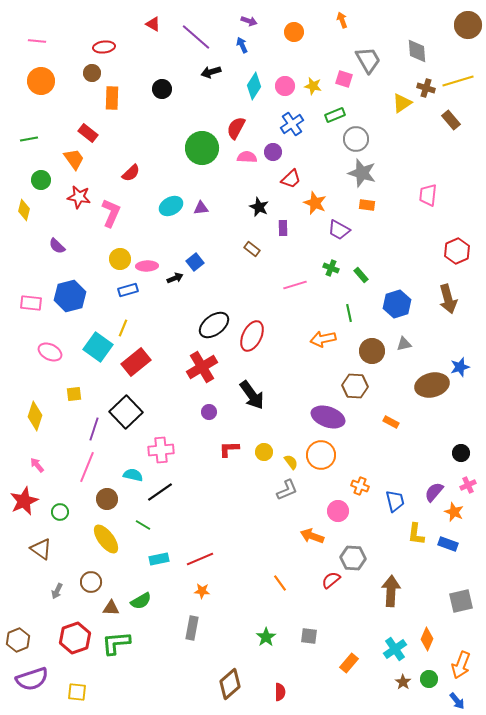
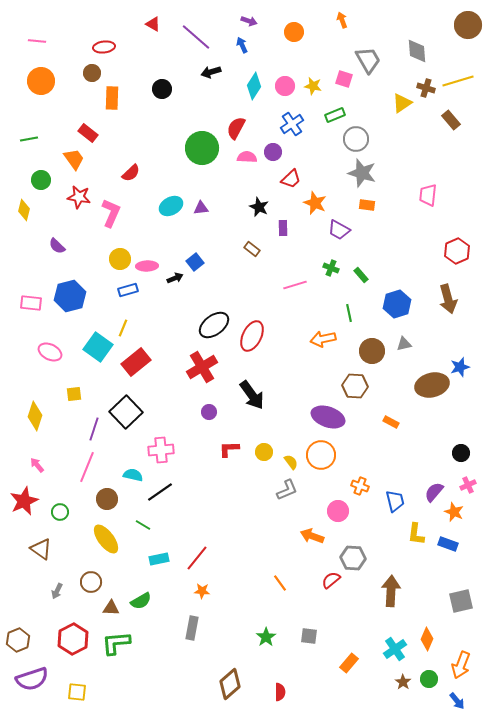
red line at (200, 559): moved 3 px left, 1 px up; rotated 28 degrees counterclockwise
red hexagon at (75, 638): moved 2 px left, 1 px down; rotated 8 degrees counterclockwise
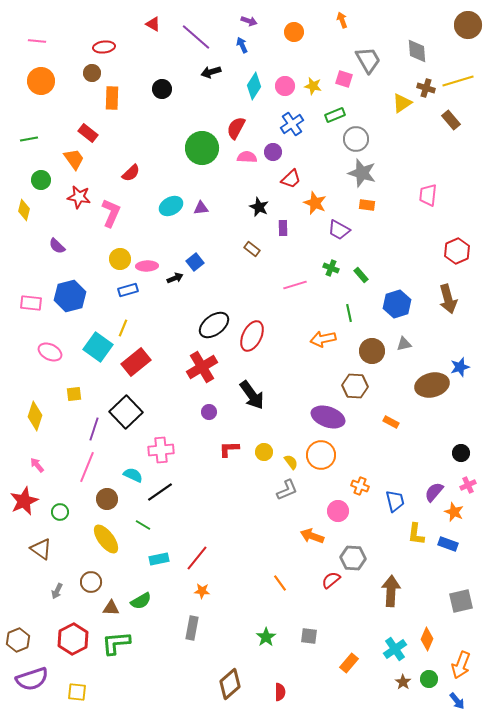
cyan semicircle at (133, 475): rotated 12 degrees clockwise
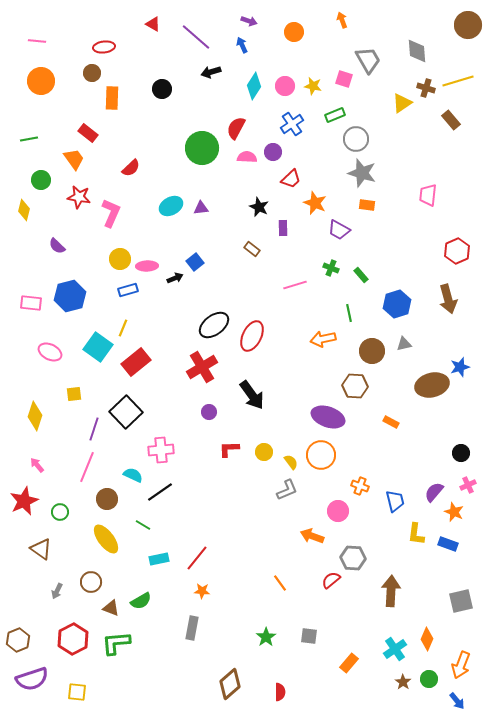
red semicircle at (131, 173): moved 5 px up
brown triangle at (111, 608): rotated 18 degrees clockwise
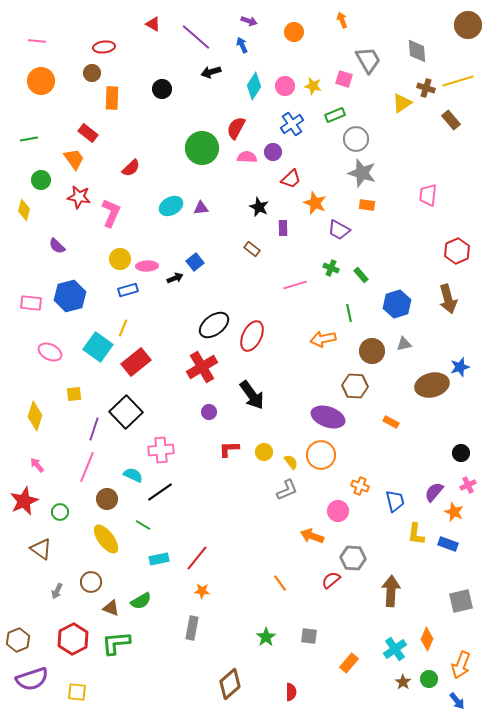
red semicircle at (280, 692): moved 11 px right
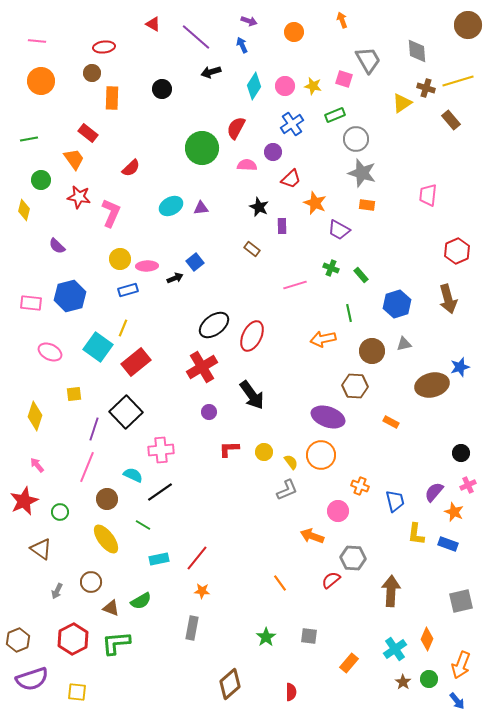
pink semicircle at (247, 157): moved 8 px down
purple rectangle at (283, 228): moved 1 px left, 2 px up
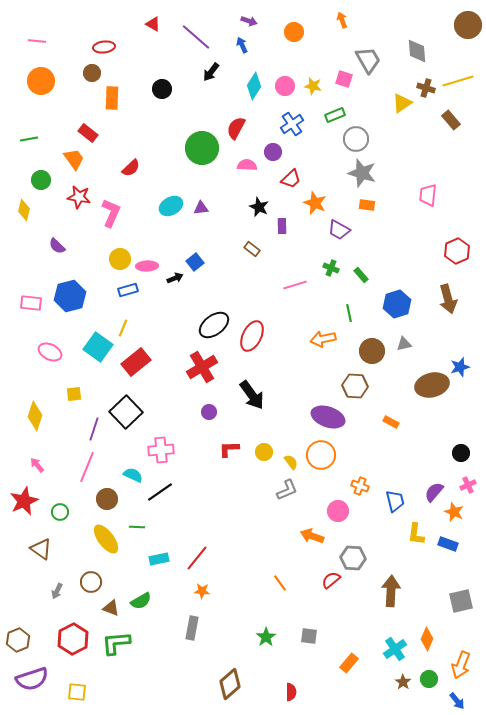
black arrow at (211, 72): rotated 36 degrees counterclockwise
green line at (143, 525): moved 6 px left, 2 px down; rotated 28 degrees counterclockwise
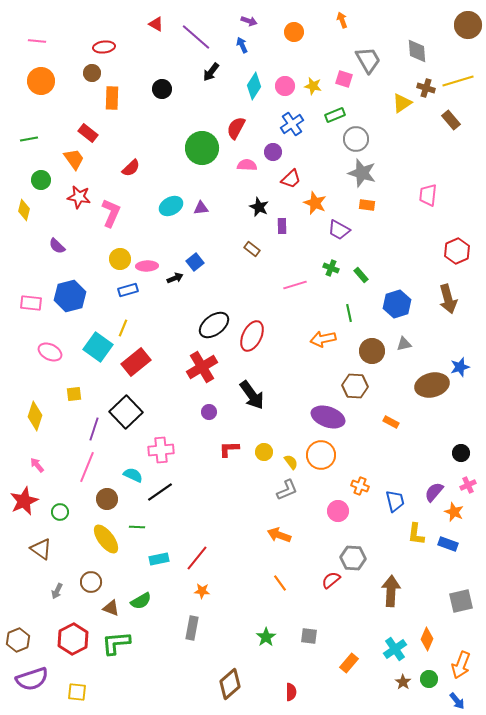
red triangle at (153, 24): moved 3 px right
orange arrow at (312, 536): moved 33 px left, 1 px up
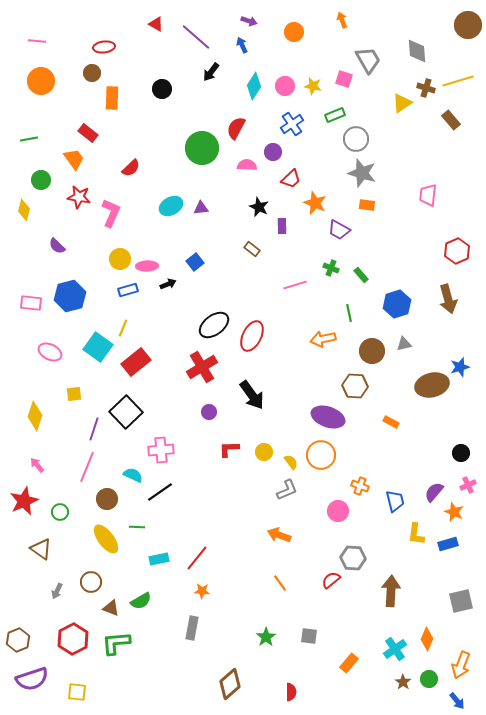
black arrow at (175, 278): moved 7 px left, 6 px down
blue rectangle at (448, 544): rotated 36 degrees counterclockwise
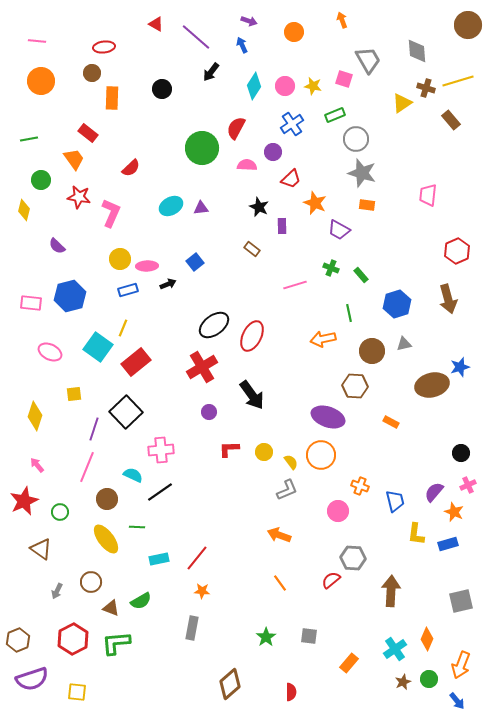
brown star at (403, 682): rotated 14 degrees clockwise
